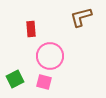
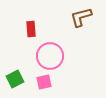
pink square: rotated 28 degrees counterclockwise
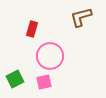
red rectangle: moved 1 px right; rotated 21 degrees clockwise
